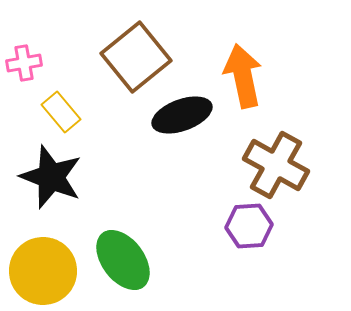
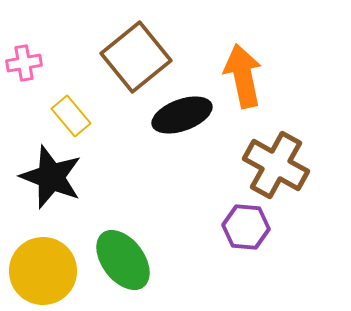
yellow rectangle: moved 10 px right, 4 px down
purple hexagon: moved 3 px left, 1 px down; rotated 9 degrees clockwise
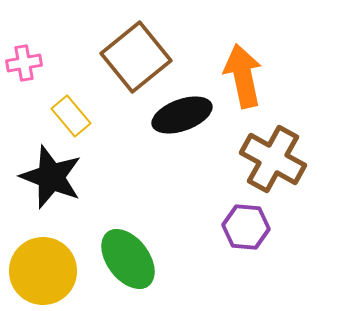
brown cross: moved 3 px left, 6 px up
green ellipse: moved 5 px right, 1 px up
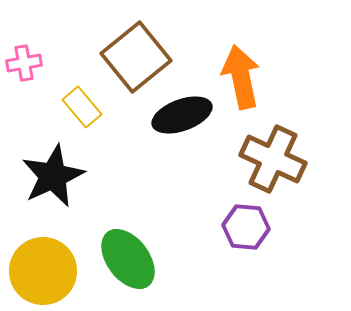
orange arrow: moved 2 px left, 1 px down
yellow rectangle: moved 11 px right, 9 px up
brown cross: rotated 4 degrees counterclockwise
black star: moved 2 px right, 1 px up; rotated 26 degrees clockwise
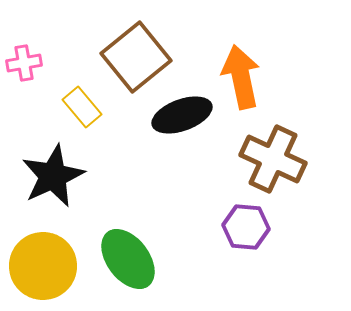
yellow circle: moved 5 px up
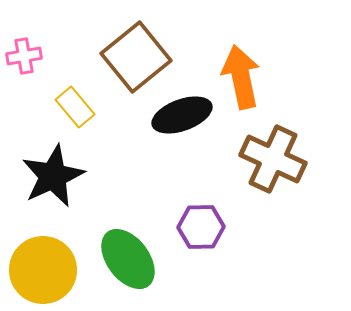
pink cross: moved 7 px up
yellow rectangle: moved 7 px left
purple hexagon: moved 45 px left; rotated 6 degrees counterclockwise
yellow circle: moved 4 px down
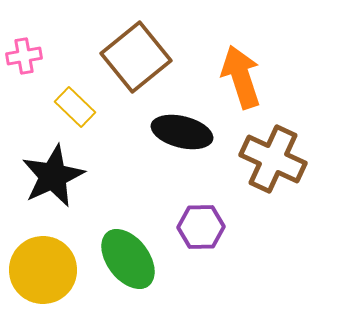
orange arrow: rotated 6 degrees counterclockwise
yellow rectangle: rotated 6 degrees counterclockwise
black ellipse: moved 17 px down; rotated 34 degrees clockwise
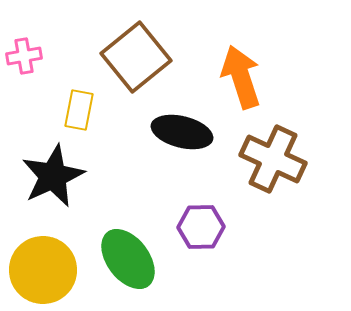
yellow rectangle: moved 4 px right, 3 px down; rotated 57 degrees clockwise
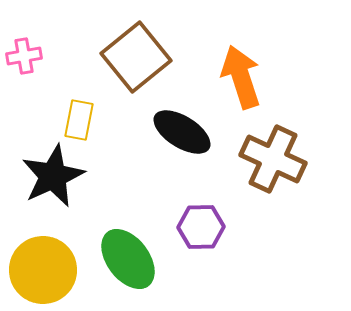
yellow rectangle: moved 10 px down
black ellipse: rotated 18 degrees clockwise
